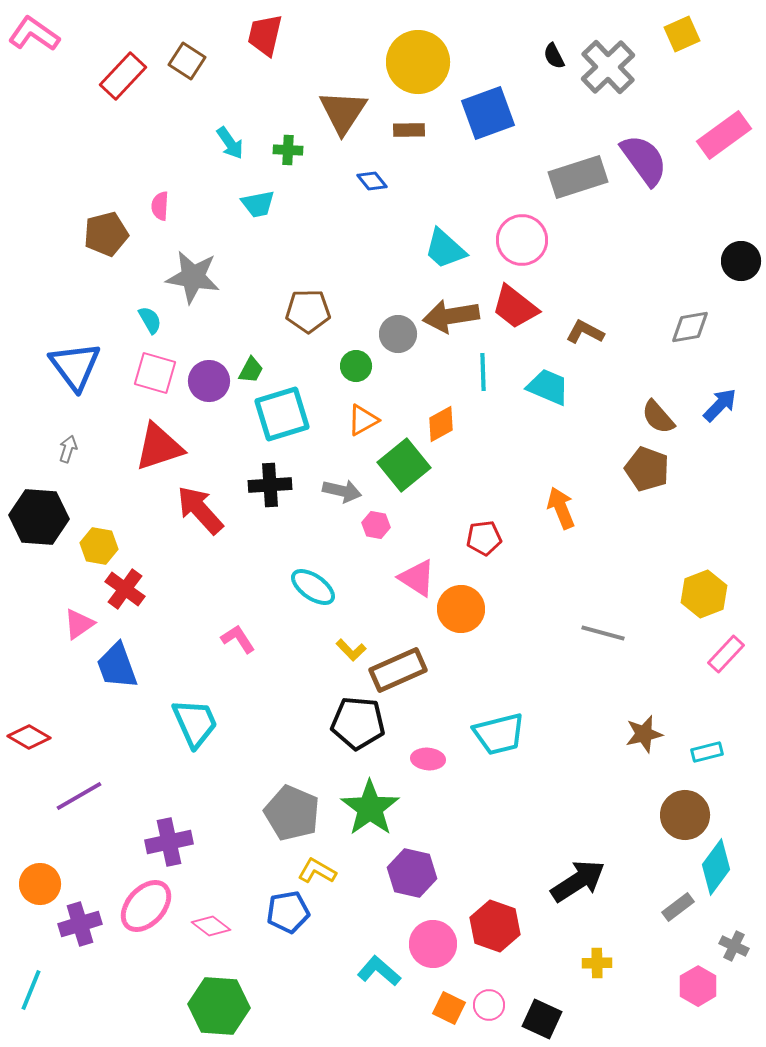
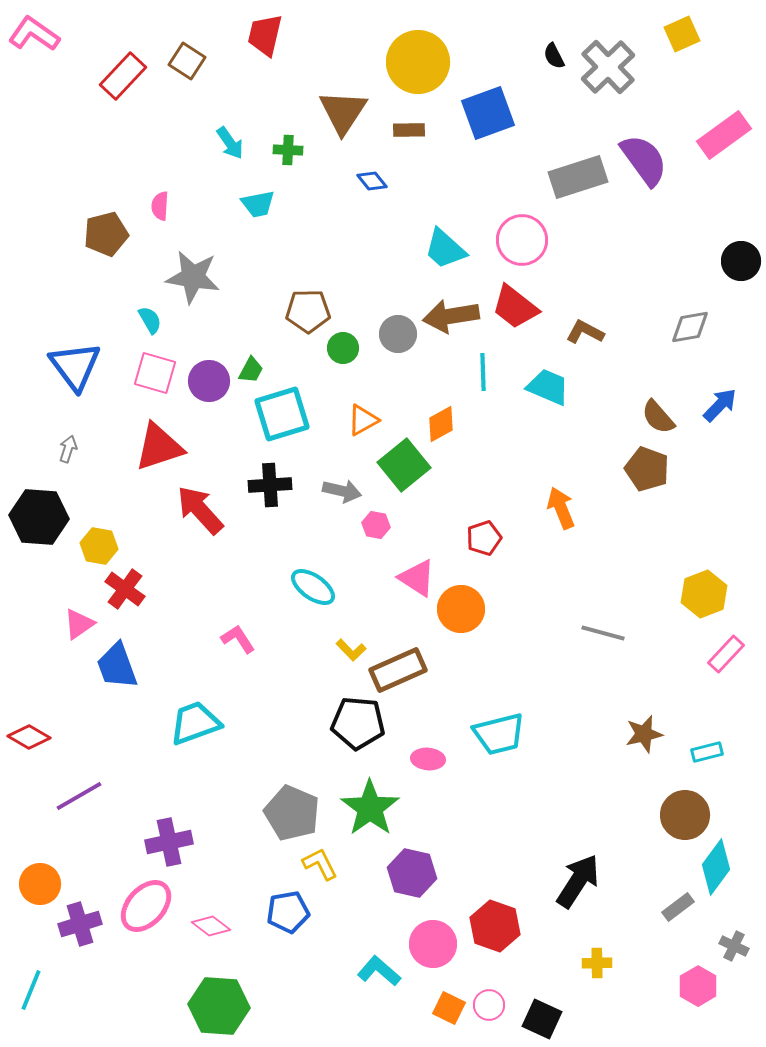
green circle at (356, 366): moved 13 px left, 18 px up
red pentagon at (484, 538): rotated 12 degrees counterclockwise
cyan trapezoid at (195, 723): rotated 86 degrees counterclockwise
yellow L-shape at (317, 871): moved 3 px right, 7 px up; rotated 33 degrees clockwise
black arrow at (578, 881): rotated 24 degrees counterclockwise
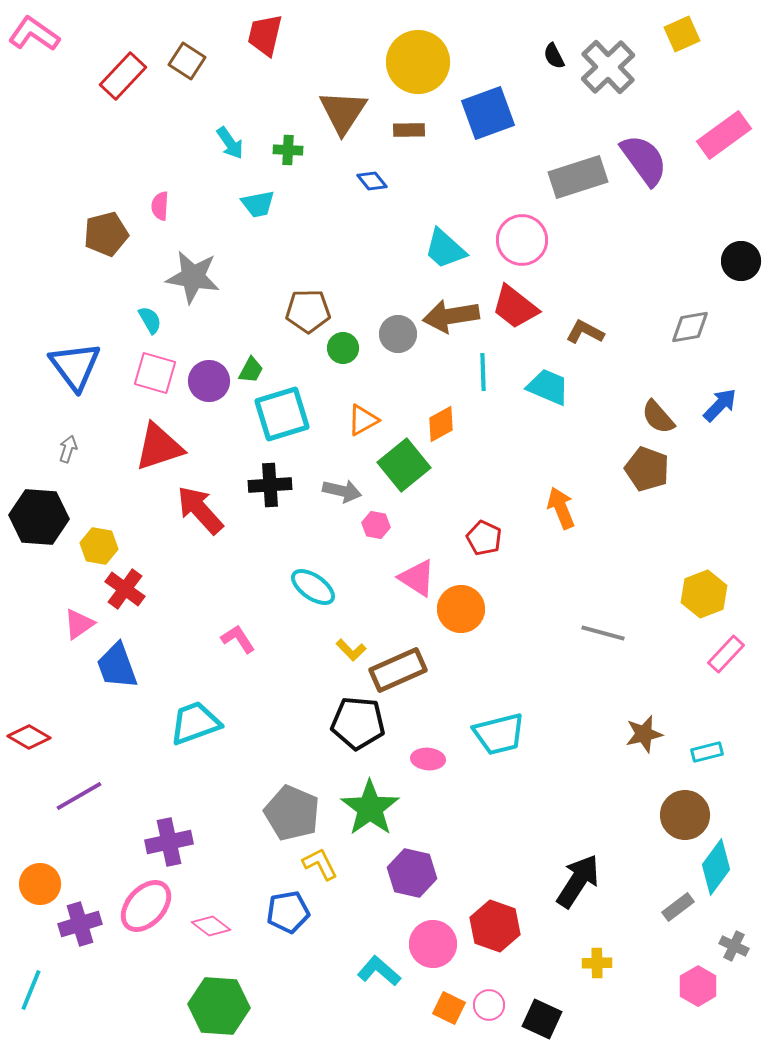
red pentagon at (484, 538): rotated 28 degrees counterclockwise
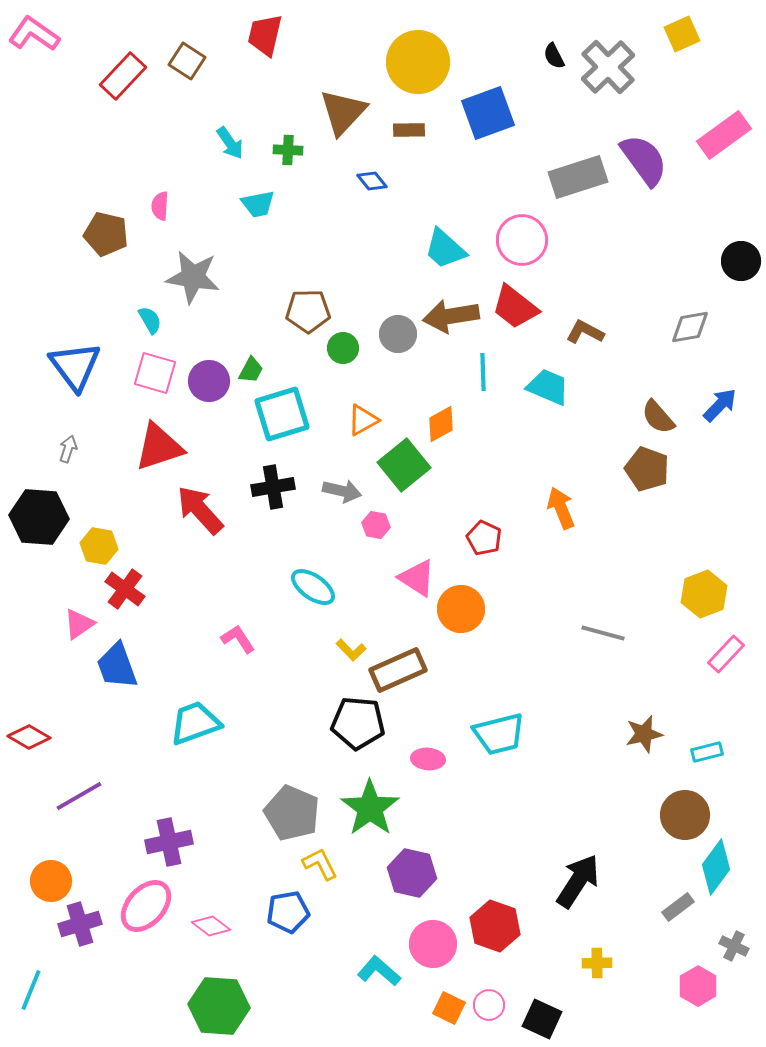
brown triangle at (343, 112): rotated 10 degrees clockwise
brown pentagon at (106, 234): rotated 27 degrees clockwise
black cross at (270, 485): moved 3 px right, 2 px down; rotated 6 degrees counterclockwise
orange circle at (40, 884): moved 11 px right, 3 px up
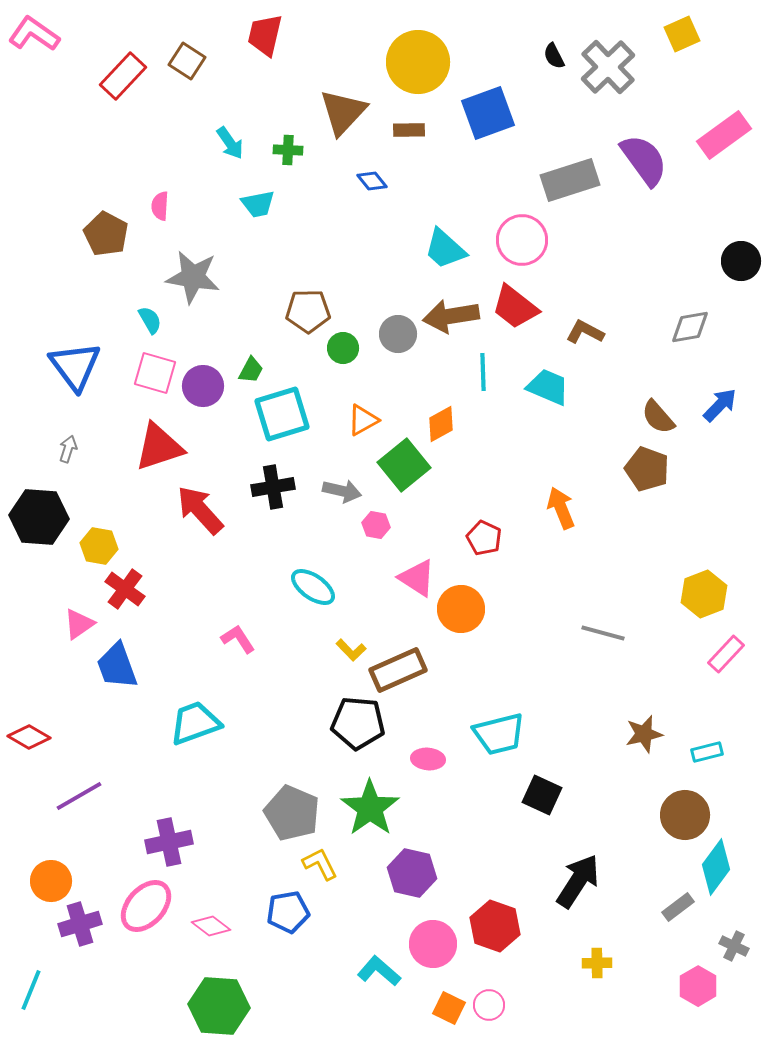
gray rectangle at (578, 177): moved 8 px left, 3 px down
brown pentagon at (106, 234): rotated 15 degrees clockwise
purple circle at (209, 381): moved 6 px left, 5 px down
black square at (542, 1019): moved 224 px up
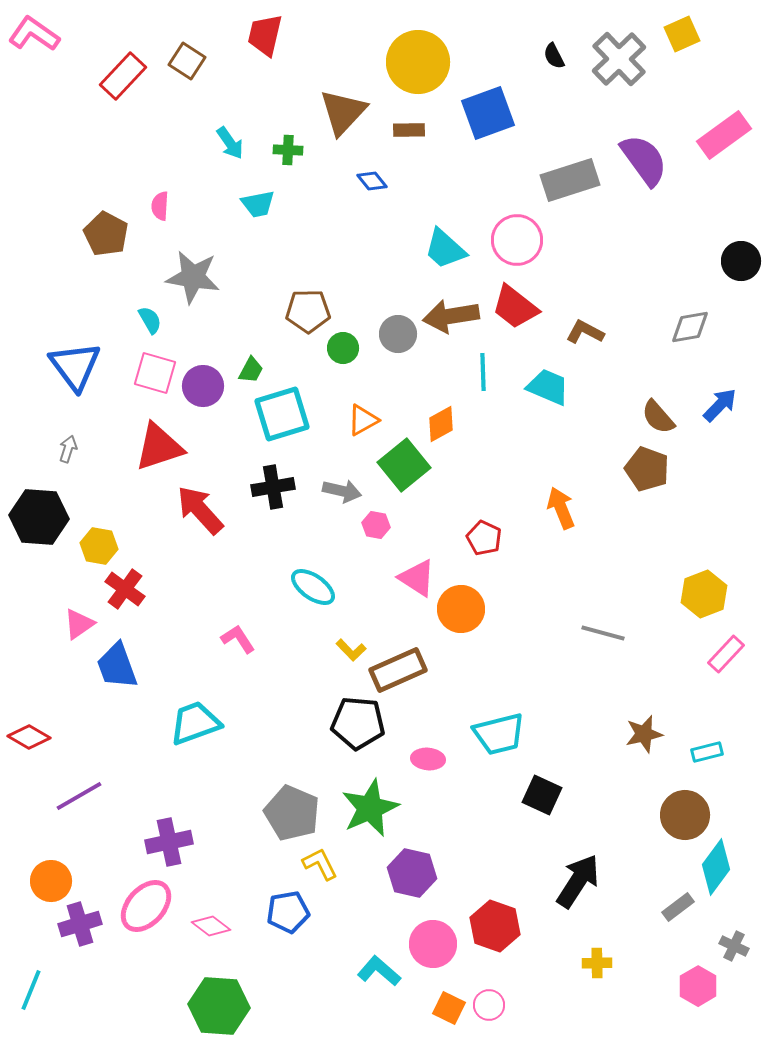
gray cross at (608, 67): moved 11 px right, 8 px up
pink circle at (522, 240): moved 5 px left
green star at (370, 808): rotated 12 degrees clockwise
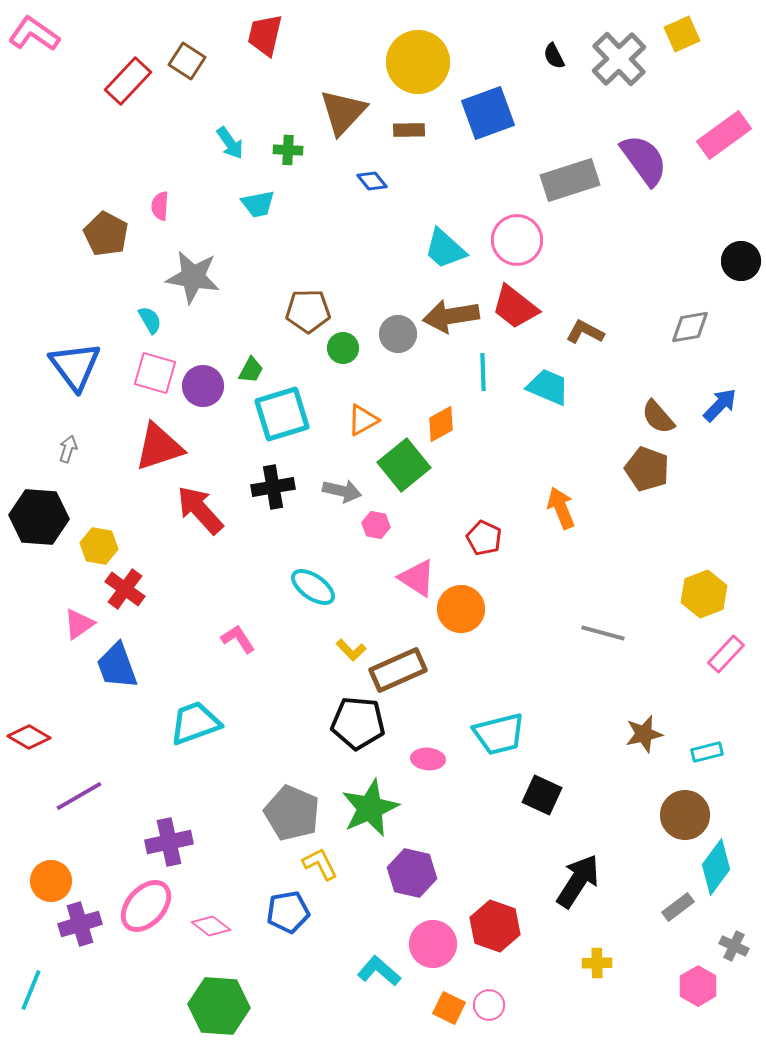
red rectangle at (123, 76): moved 5 px right, 5 px down
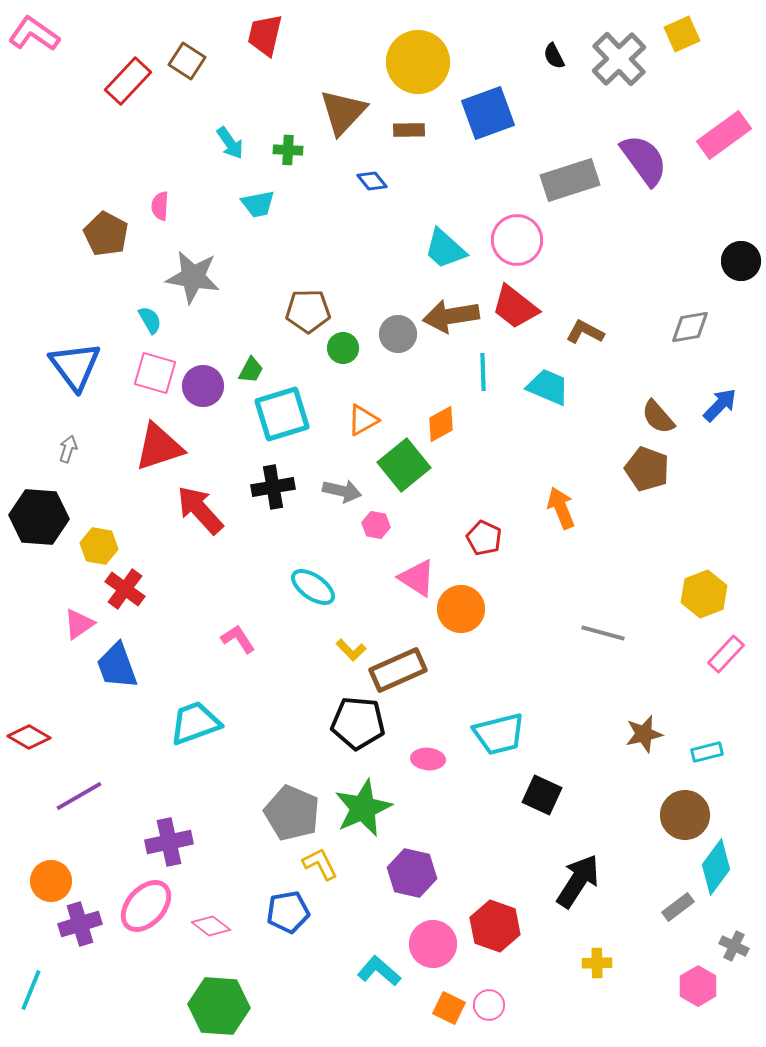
green star at (370, 808): moved 7 px left
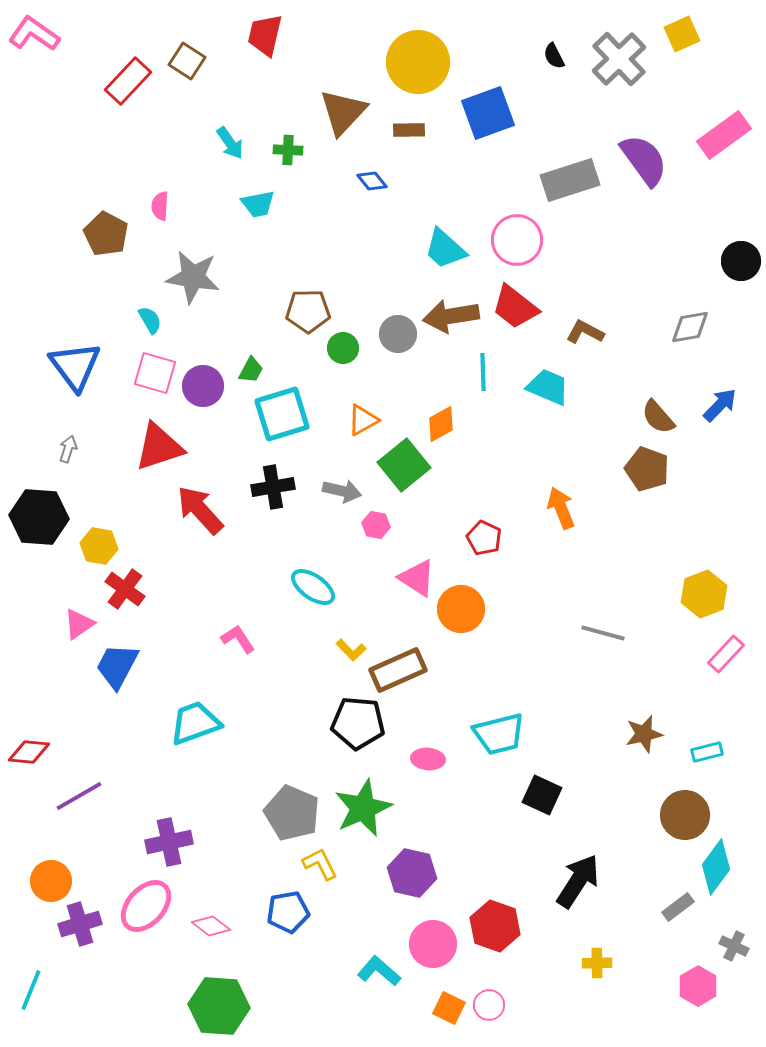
blue trapezoid at (117, 666): rotated 48 degrees clockwise
red diamond at (29, 737): moved 15 px down; rotated 24 degrees counterclockwise
